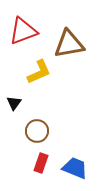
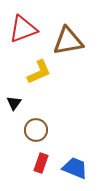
red triangle: moved 2 px up
brown triangle: moved 1 px left, 3 px up
brown circle: moved 1 px left, 1 px up
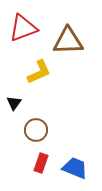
red triangle: moved 1 px up
brown triangle: rotated 8 degrees clockwise
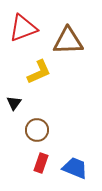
brown circle: moved 1 px right
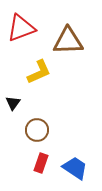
red triangle: moved 2 px left
black triangle: moved 1 px left
blue trapezoid: rotated 12 degrees clockwise
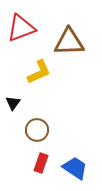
brown triangle: moved 1 px right, 1 px down
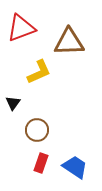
blue trapezoid: moved 1 px up
